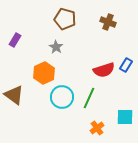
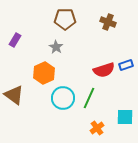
brown pentagon: rotated 15 degrees counterclockwise
blue rectangle: rotated 40 degrees clockwise
cyan circle: moved 1 px right, 1 px down
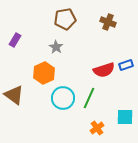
brown pentagon: rotated 10 degrees counterclockwise
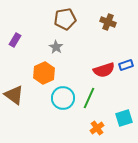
cyan square: moved 1 px left, 1 px down; rotated 18 degrees counterclockwise
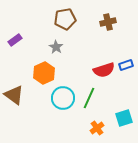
brown cross: rotated 35 degrees counterclockwise
purple rectangle: rotated 24 degrees clockwise
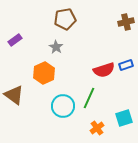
brown cross: moved 18 px right
cyan circle: moved 8 px down
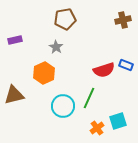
brown cross: moved 3 px left, 2 px up
purple rectangle: rotated 24 degrees clockwise
blue rectangle: rotated 40 degrees clockwise
brown triangle: rotated 50 degrees counterclockwise
cyan square: moved 6 px left, 3 px down
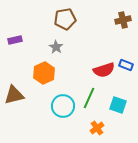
cyan square: moved 16 px up; rotated 36 degrees clockwise
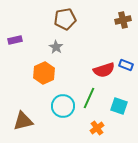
brown triangle: moved 9 px right, 26 px down
cyan square: moved 1 px right, 1 px down
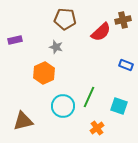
brown pentagon: rotated 15 degrees clockwise
gray star: rotated 16 degrees counterclockwise
red semicircle: moved 3 px left, 38 px up; rotated 25 degrees counterclockwise
green line: moved 1 px up
